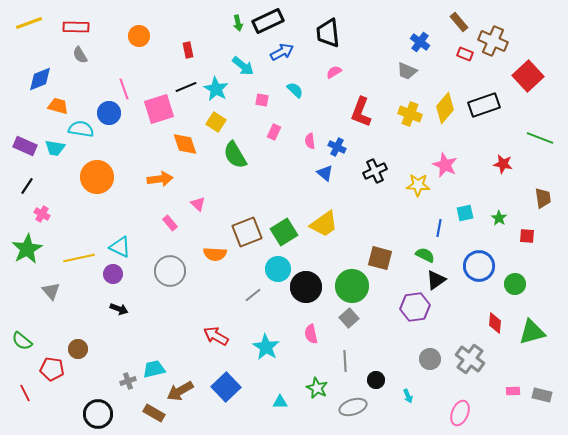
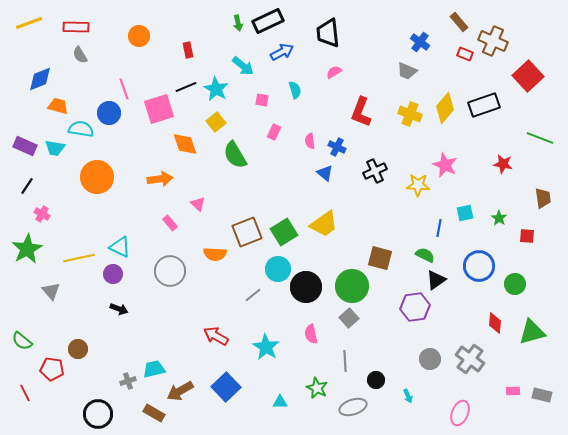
cyan semicircle at (295, 90): rotated 30 degrees clockwise
yellow square at (216, 122): rotated 18 degrees clockwise
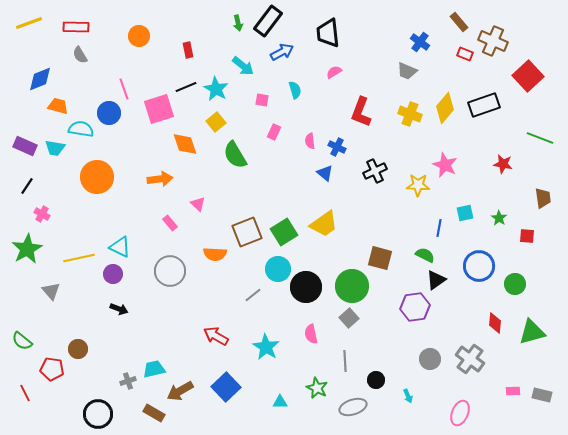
black rectangle at (268, 21): rotated 28 degrees counterclockwise
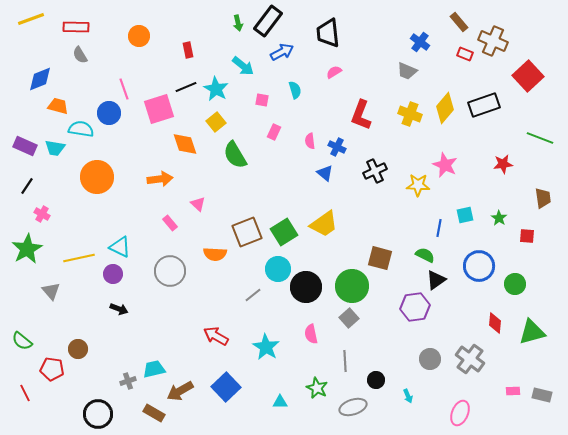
yellow line at (29, 23): moved 2 px right, 4 px up
red L-shape at (361, 112): moved 3 px down
red star at (503, 164): rotated 18 degrees counterclockwise
cyan square at (465, 213): moved 2 px down
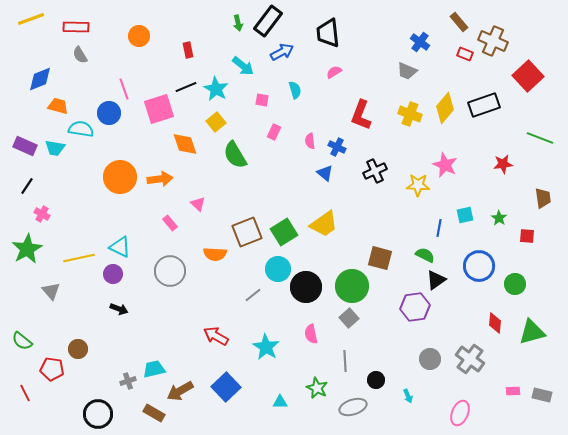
orange circle at (97, 177): moved 23 px right
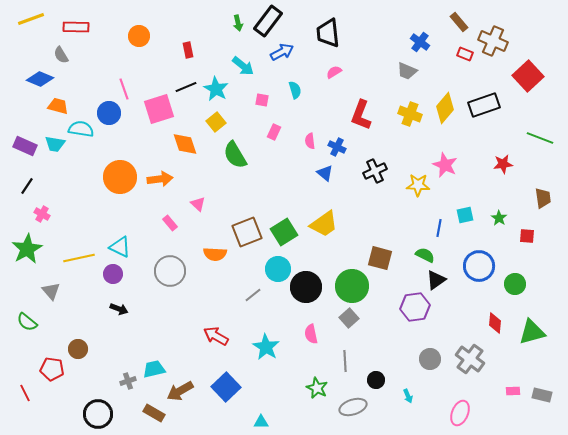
gray semicircle at (80, 55): moved 19 px left
blue diamond at (40, 79): rotated 44 degrees clockwise
cyan trapezoid at (55, 148): moved 4 px up
green semicircle at (22, 341): moved 5 px right, 19 px up
cyan triangle at (280, 402): moved 19 px left, 20 px down
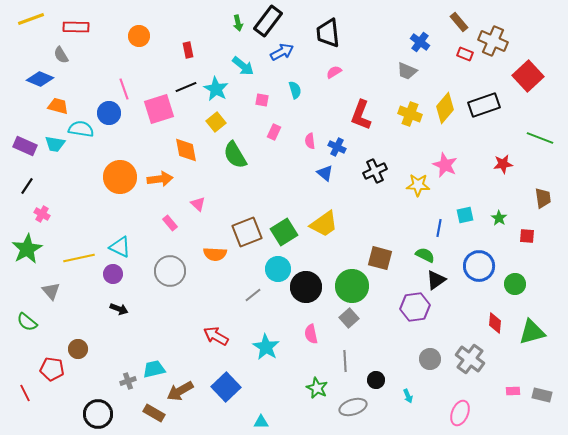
orange diamond at (185, 144): moved 1 px right, 6 px down; rotated 8 degrees clockwise
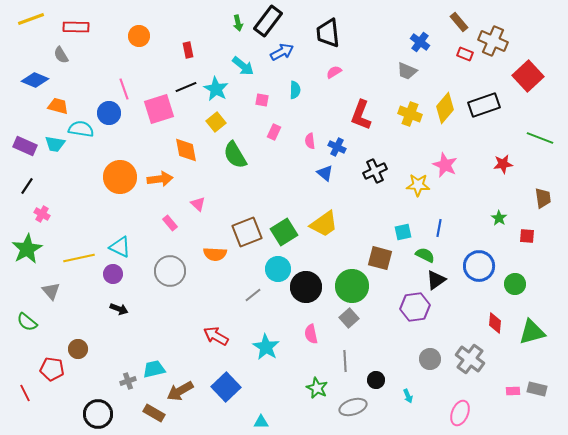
blue diamond at (40, 79): moved 5 px left, 1 px down
cyan semicircle at (295, 90): rotated 18 degrees clockwise
cyan square at (465, 215): moved 62 px left, 17 px down
gray rectangle at (542, 395): moved 5 px left, 6 px up
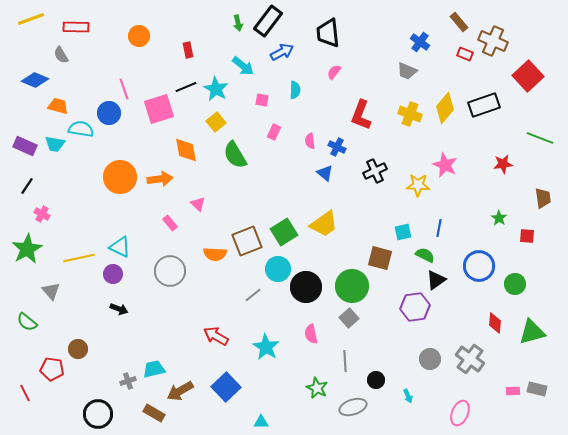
pink semicircle at (334, 72): rotated 21 degrees counterclockwise
brown square at (247, 232): moved 9 px down
